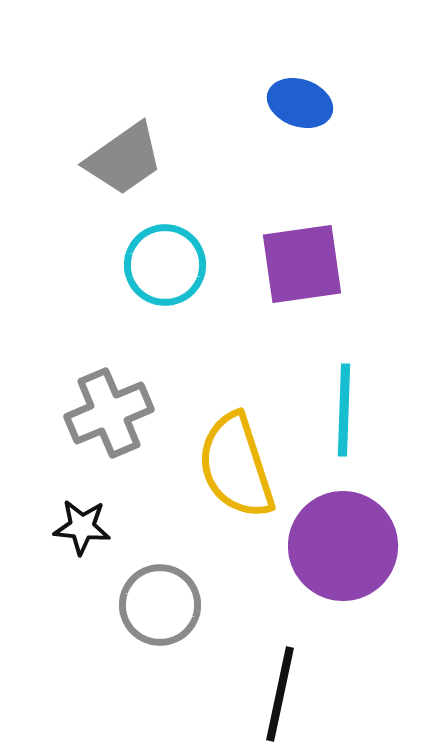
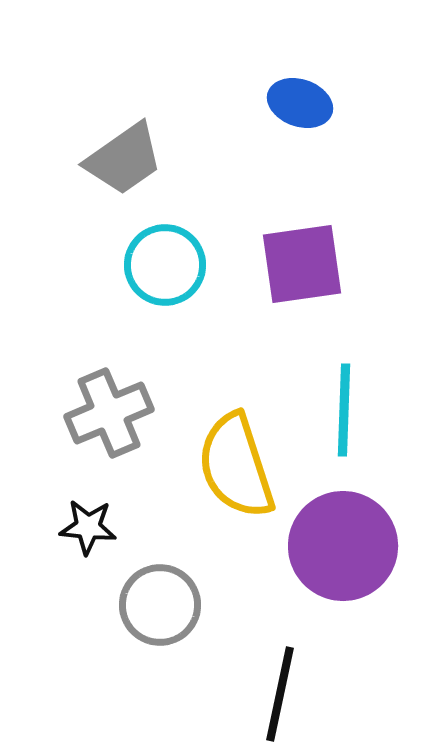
black star: moved 6 px right
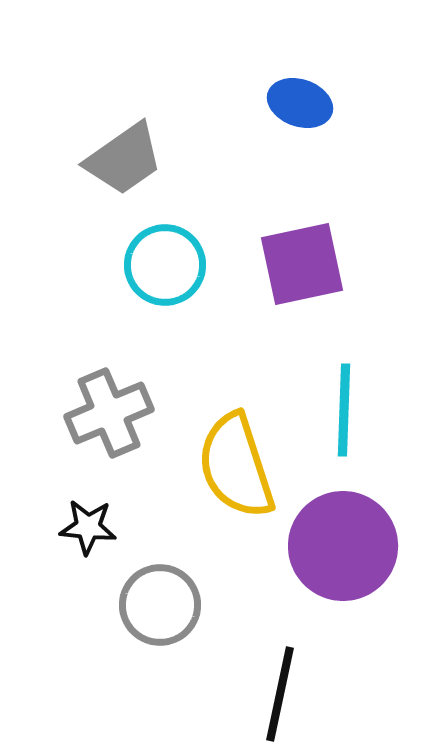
purple square: rotated 4 degrees counterclockwise
